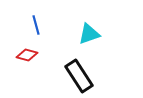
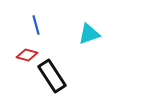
black rectangle: moved 27 px left
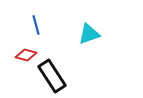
red diamond: moved 1 px left
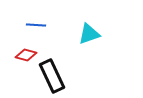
blue line: rotated 72 degrees counterclockwise
black rectangle: rotated 8 degrees clockwise
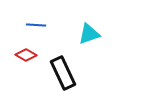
red diamond: rotated 15 degrees clockwise
black rectangle: moved 11 px right, 3 px up
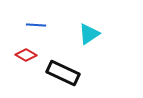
cyan triangle: rotated 15 degrees counterclockwise
black rectangle: rotated 40 degrees counterclockwise
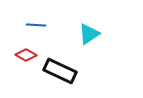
black rectangle: moved 3 px left, 2 px up
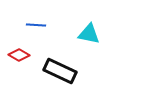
cyan triangle: rotated 45 degrees clockwise
red diamond: moved 7 px left
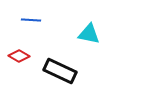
blue line: moved 5 px left, 5 px up
red diamond: moved 1 px down
